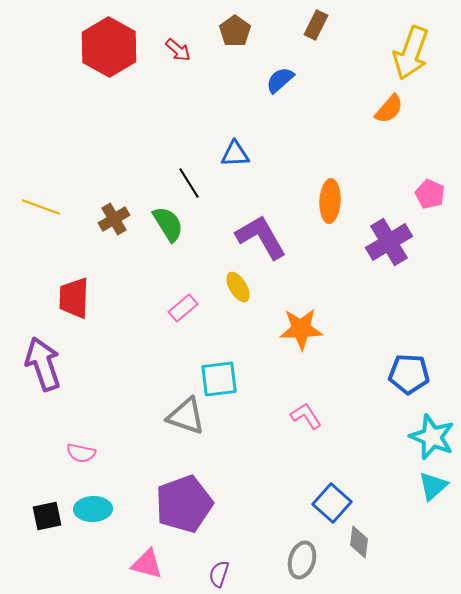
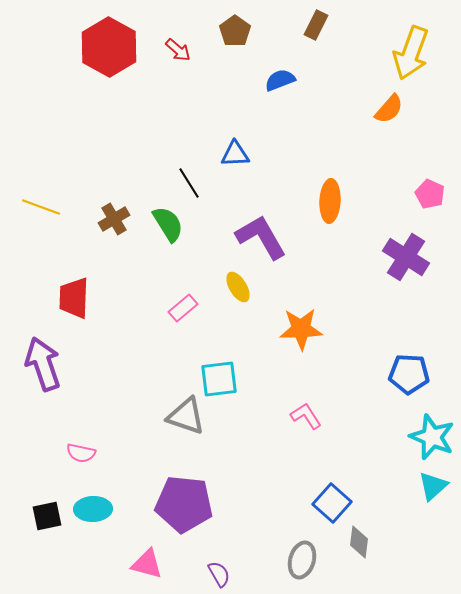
blue semicircle: rotated 20 degrees clockwise
purple cross: moved 17 px right, 15 px down; rotated 27 degrees counterclockwise
purple pentagon: rotated 26 degrees clockwise
purple semicircle: rotated 132 degrees clockwise
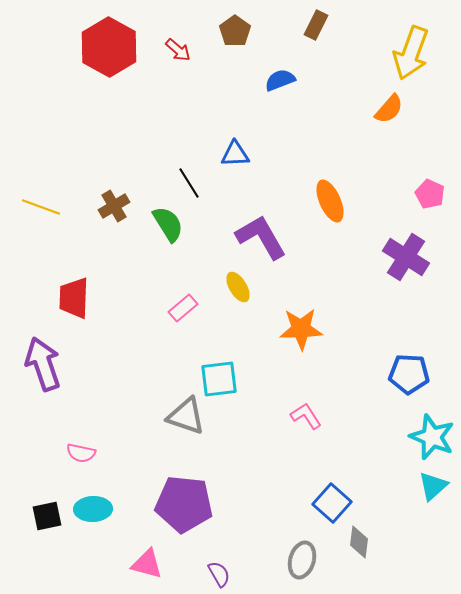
orange ellipse: rotated 27 degrees counterclockwise
brown cross: moved 13 px up
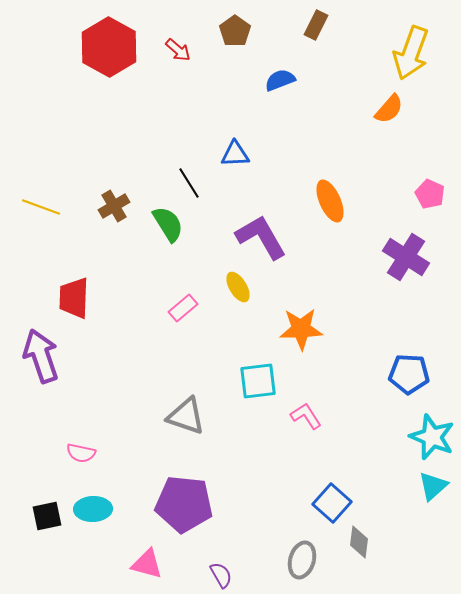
purple arrow: moved 2 px left, 8 px up
cyan square: moved 39 px right, 2 px down
purple semicircle: moved 2 px right, 1 px down
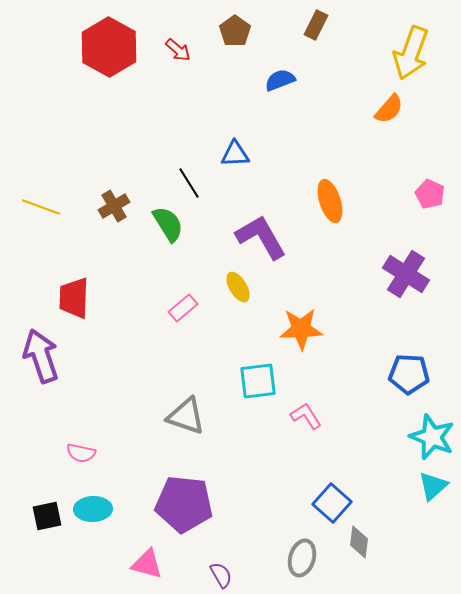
orange ellipse: rotated 6 degrees clockwise
purple cross: moved 17 px down
gray ellipse: moved 2 px up
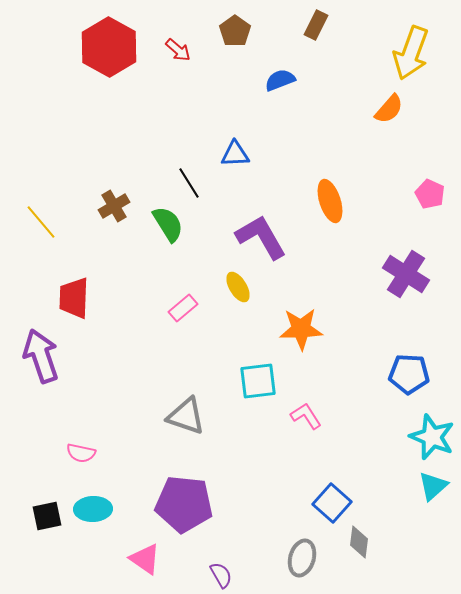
yellow line: moved 15 px down; rotated 30 degrees clockwise
pink triangle: moved 2 px left, 5 px up; rotated 20 degrees clockwise
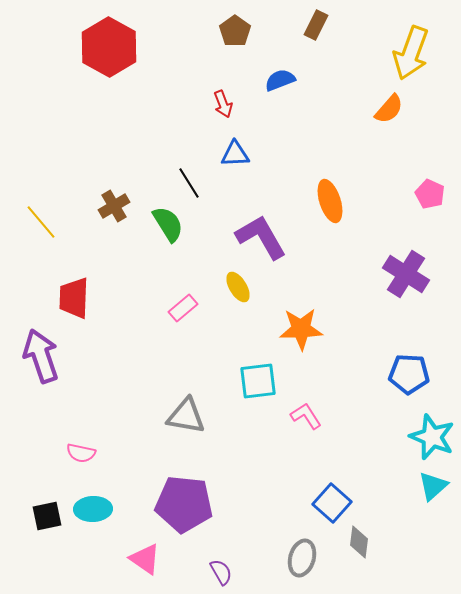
red arrow: moved 45 px right, 54 px down; rotated 28 degrees clockwise
gray triangle: rotated 9 degrees counterclockwise
purple semicircle: moved 3 px up
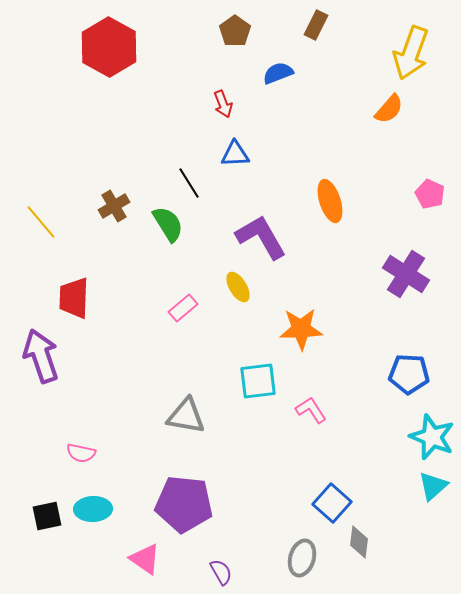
blue semicircle: moved 2 px left, 7 px up
pink L-shape: moved 5 px right, 6 px up
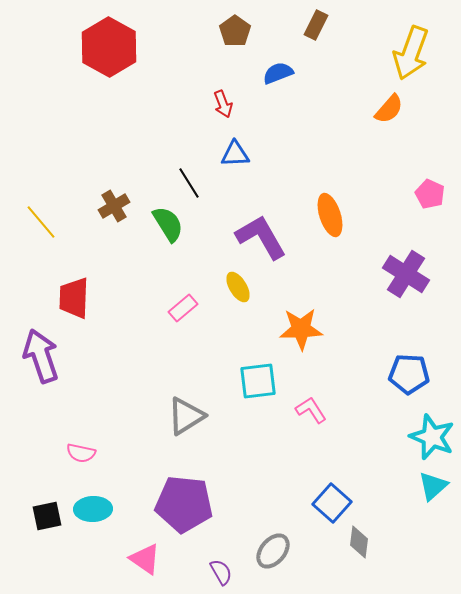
orange ellipse: moved 14 px down
gray triangle: rotated 42 degrees counterclockwise
gray ellipse: moved 29 px left, 7 px up; rotated 24 degrees clockwise
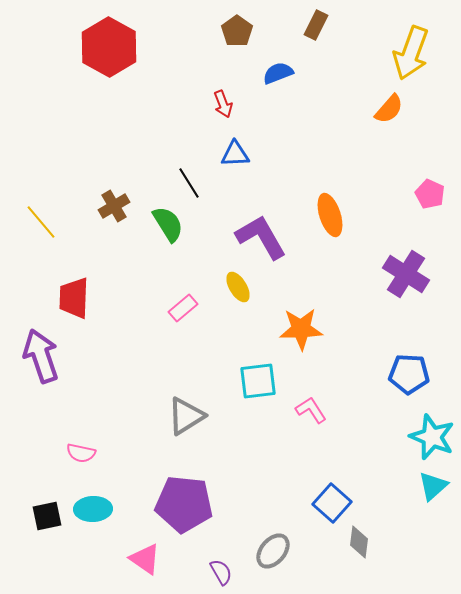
brown pentagon: moved 2 px right
